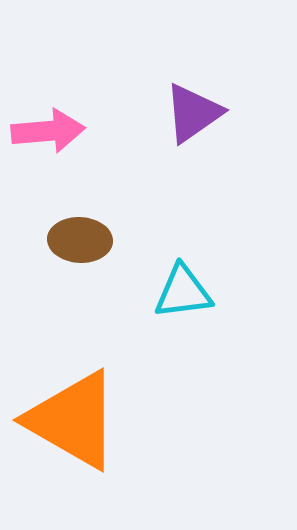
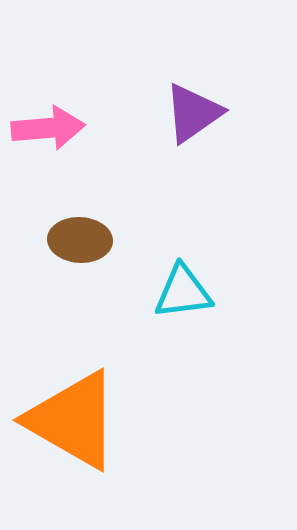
pink arrow: moved 3 px up
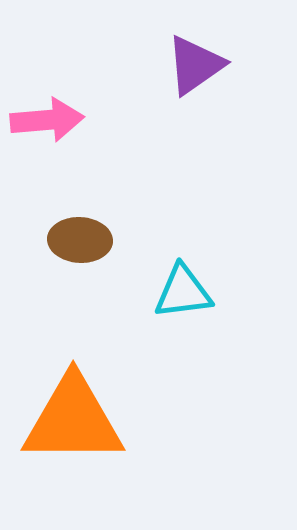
purple triangle: moved 2 px right, 48 px up
pink arrow: moved 1 px left, 8 px up
orange triangle: rotated 30 degrees counterclockwise
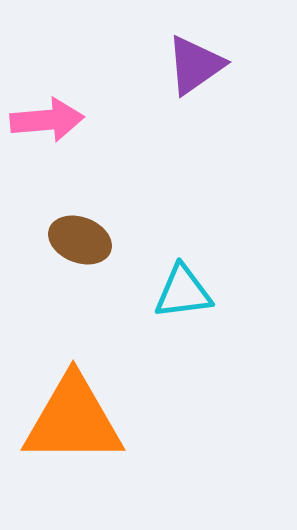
brown ellipse: rotated 18 degrees clockwise
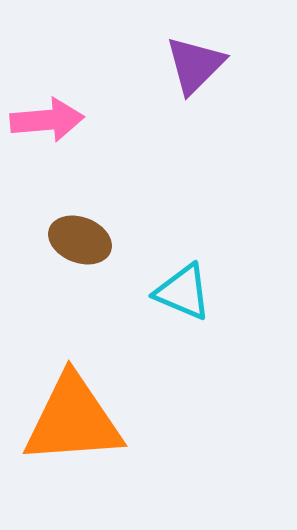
purple triangle: rotated 10 degrees counterclockwise
cyan triangle: rotated 30 degrees clockwise
orange triangle: rotated 4 degrees counterclockwise
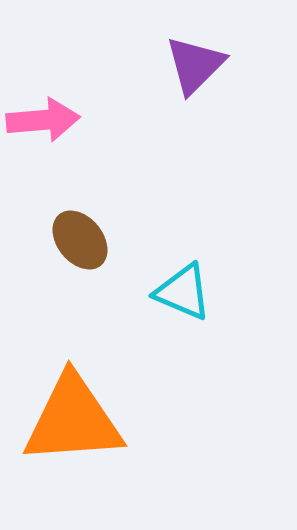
pink arrow: moved 4 px left
brown ellipse: rotated 30 degrees clockwise
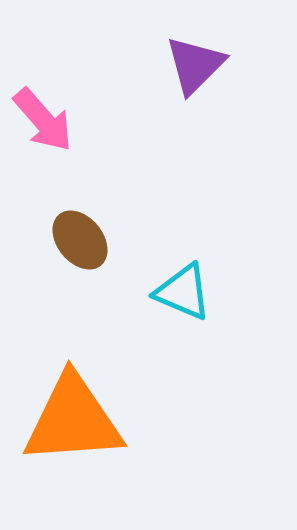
pink arrow: rotated 54 degrees clockwise
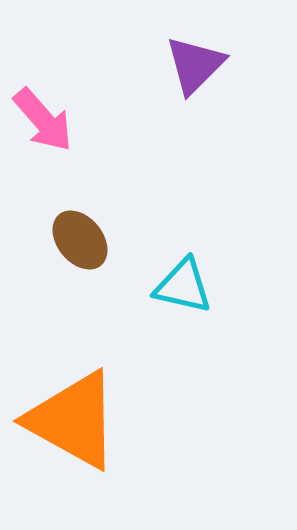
cyan triangle: moved 6 px up; rotated 10 degrees counterclockwise
orange triangle: rotated 33 degrees clockwise
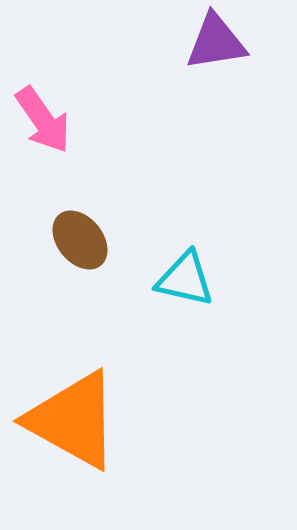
purple triangle: moved 21 px right, 23 px up; rotated 36 degrees clockwise
pink arrow: rotated 6 degrees clockwise
cyan triangle: moved 2 px right, 7 px up
